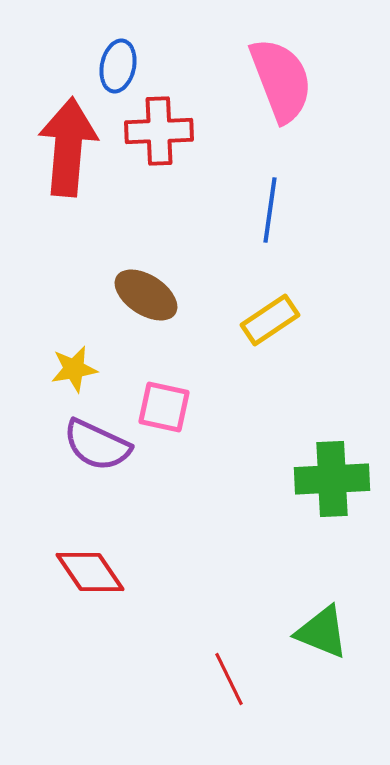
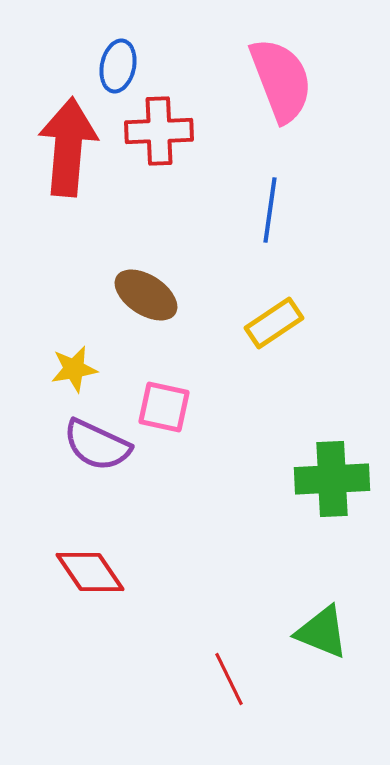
yellow rectangle: moved 4 px right, 3 px down
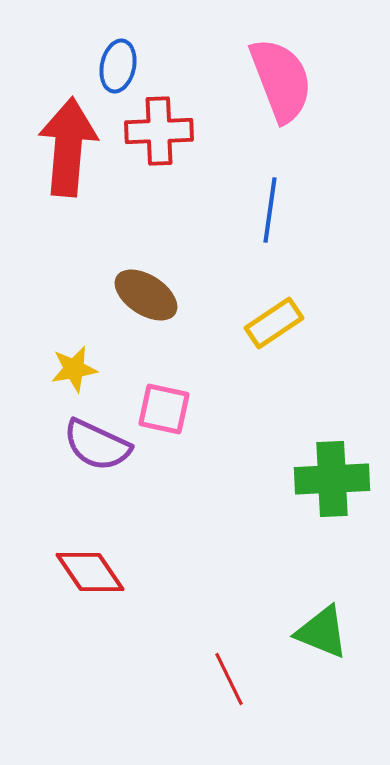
pink square: moved 2 px down
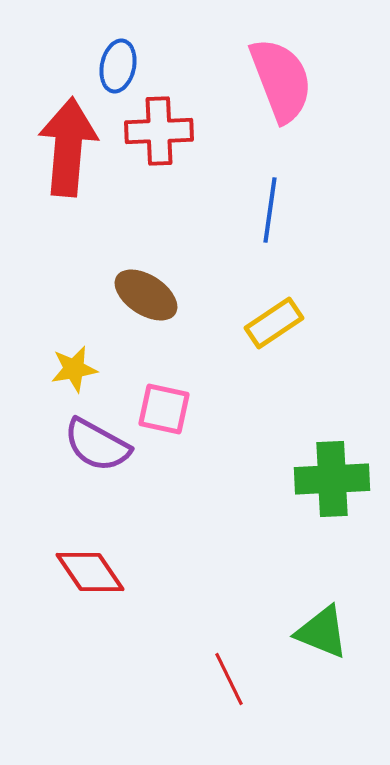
purple semicircle: rotated 4 degrees clockwise
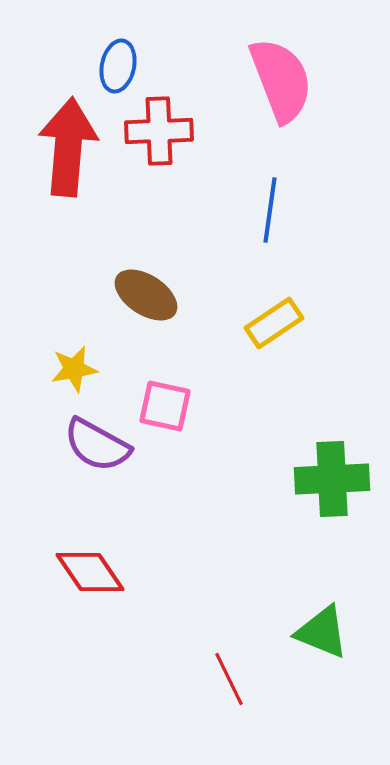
pink square: moved 1 px right, 3 px up
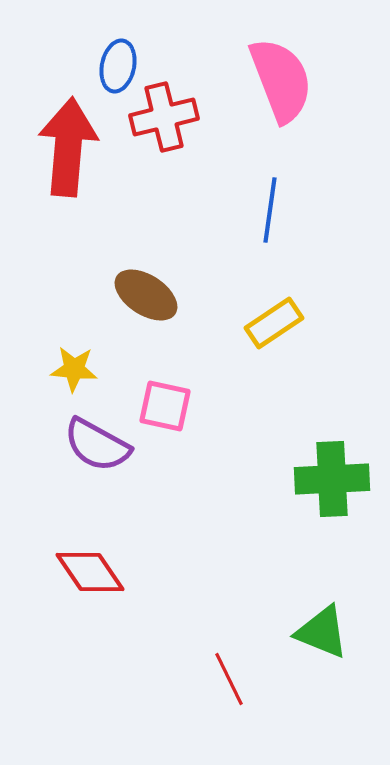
red cross: moved 5 px right, 14 px up; rotated 12 degrees counterclockwise
yellow star: rotated 15 degrees clockwise
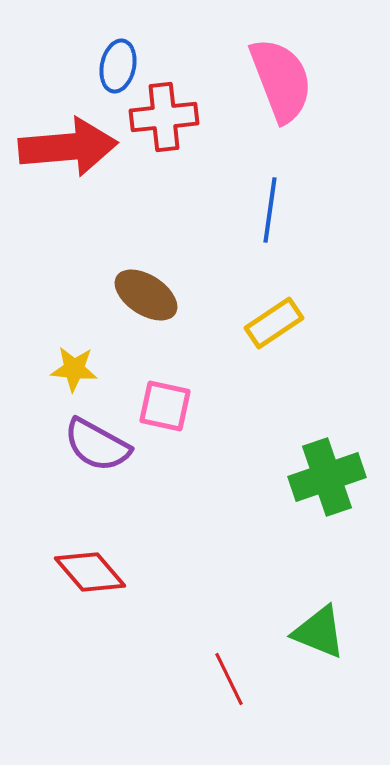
red cross: rotated 8 degrees clockwise
red arrow: rotated 80 degrees clockwise
green cross: moved 5 px left, 2 px up; rotated 16 degrees counterclockwise
red diamond: rotated 6 degrees counterclockwise
green triangle: moved 3 px left
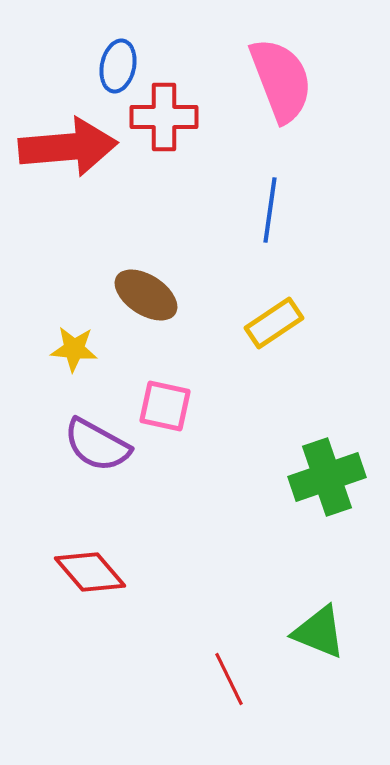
red cross: rotated 6 degrees clockwise
yellow star: moved 20 px up
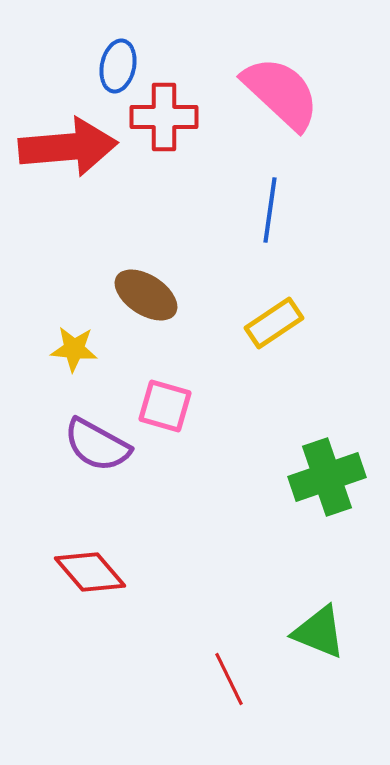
pink semicircle: moved 13 px down; rotated 26 degrees counterclockwise
pink square: rotated 4 degrees clockwise
